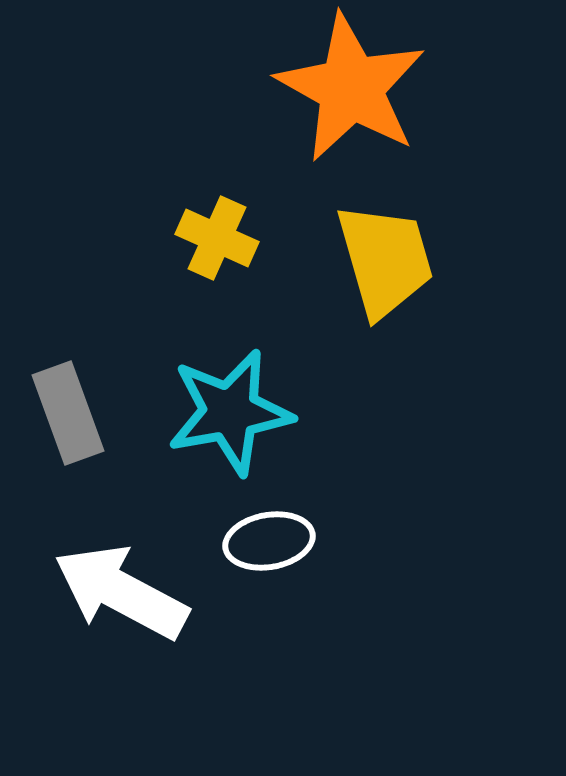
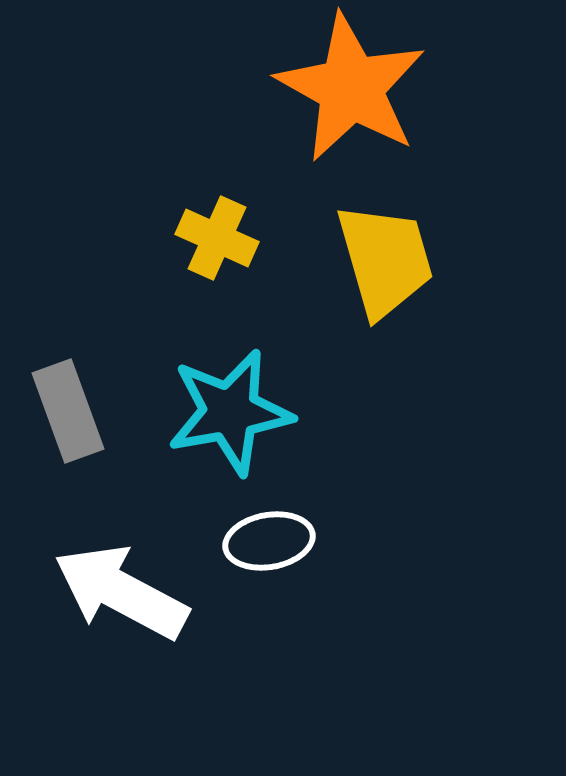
gray rectangle: moved 2 px up
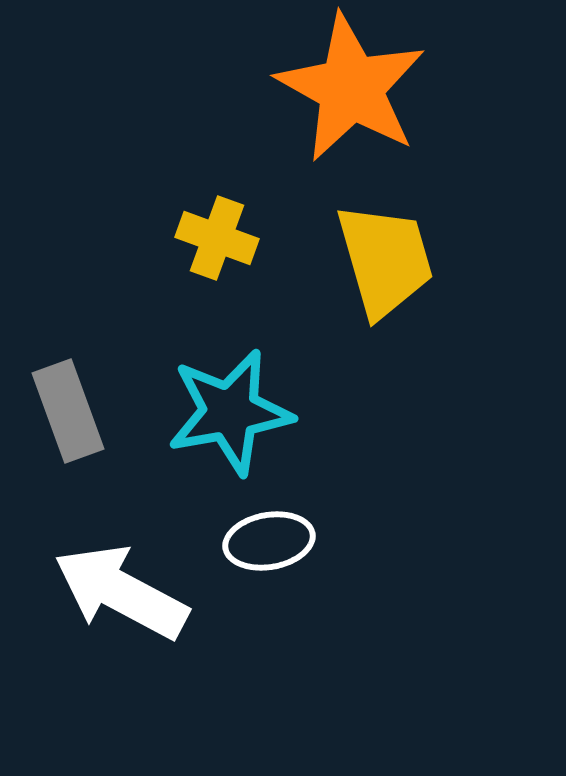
yellow cross: rotated 4 degrees counterclockwise
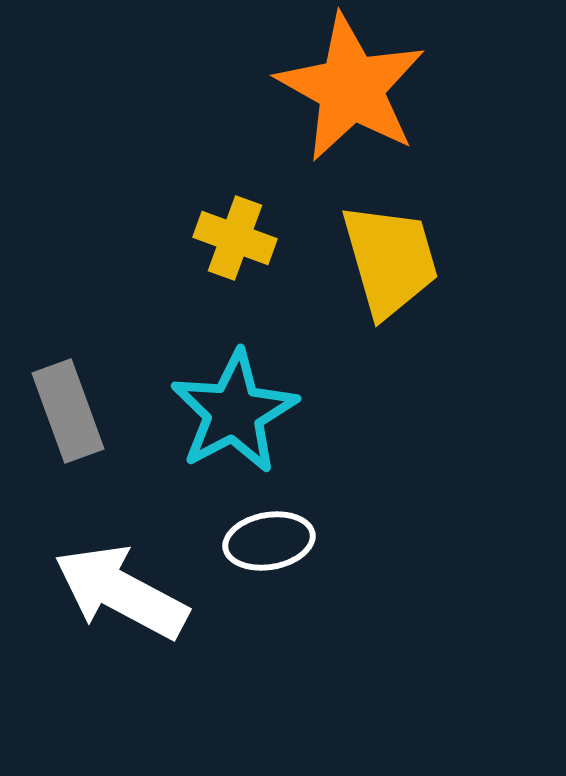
yellow cross: moved 18 px right
yellow trapezoid: moved 5 px right
cyan star: moved 4 px right; rotated 18 degrees counterclockwise
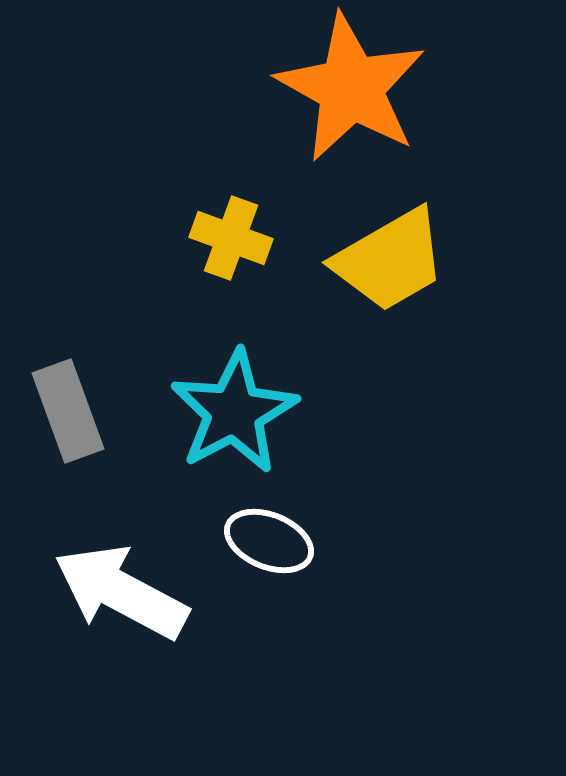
yellow cross: moved 4 px left
yellow trapezoid: rotated 76 degrees clockwise
white ellipse: rotated 32 degrees clockwise
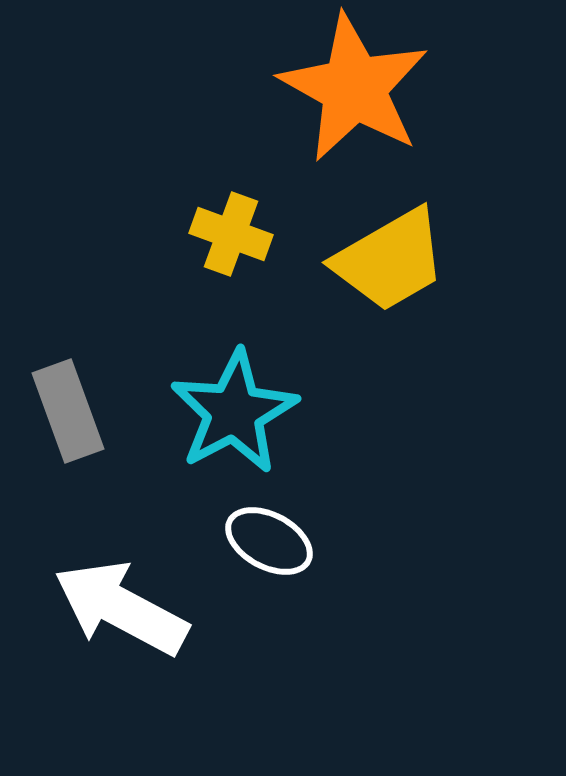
orange star: moved 3 px right
yellow cross: moved 4 px up
white ellipse: rotated 6 degrees clockwise
white arrow: moved 16 px down
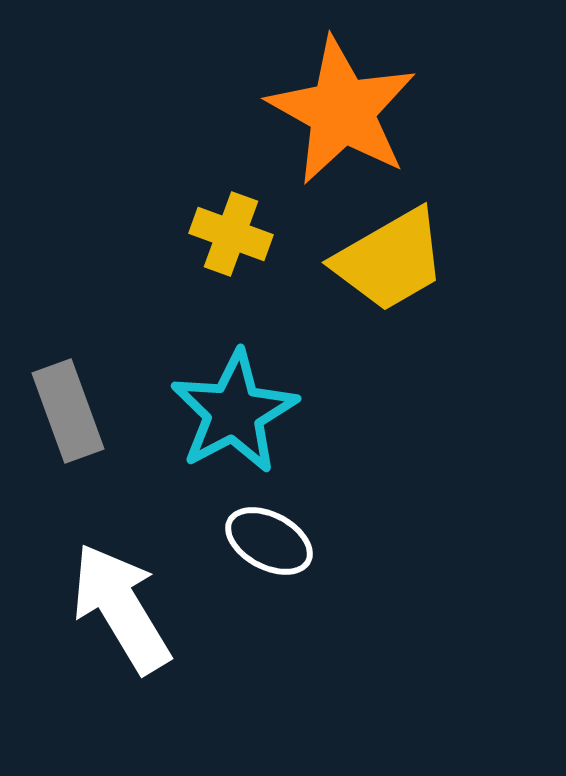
orange star: moved 12 px left, 23 px down
white arrow: rotated 31 degrees clockwise
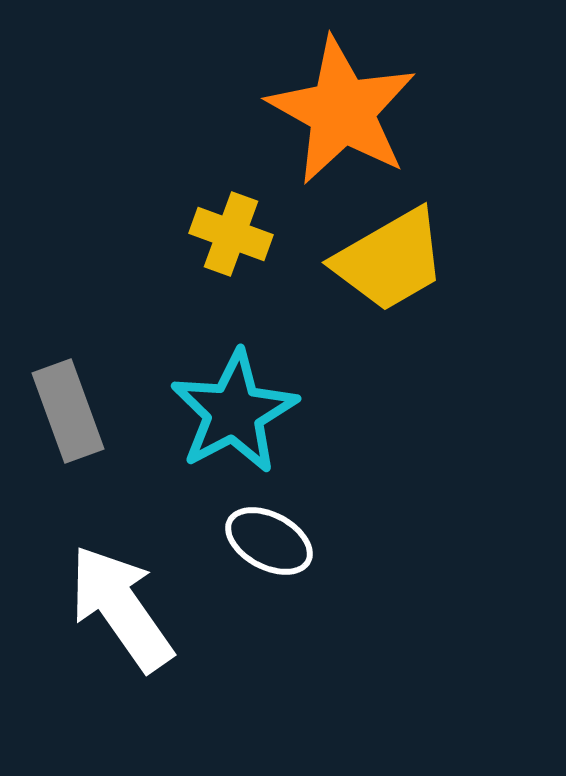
white arrow: rotated 4 degrees counterclockwise
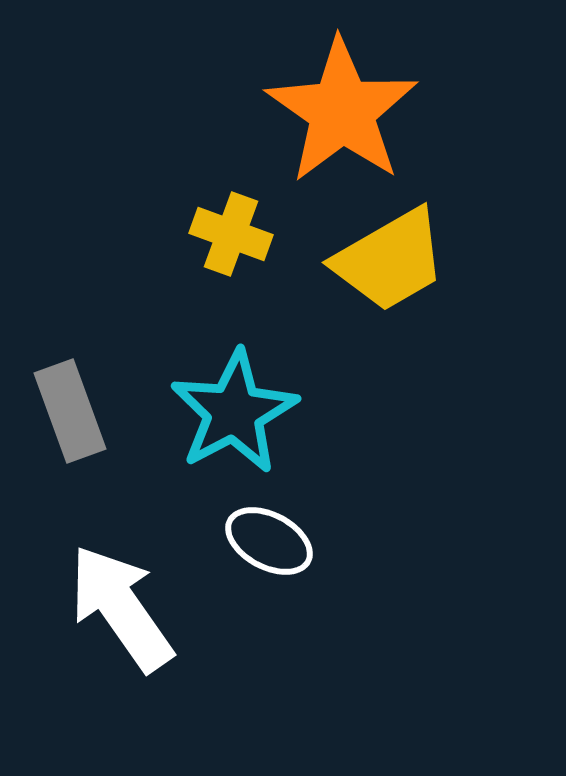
orange star: rotated 6 degrees clockwise
gray rectangle: moved 2 px right
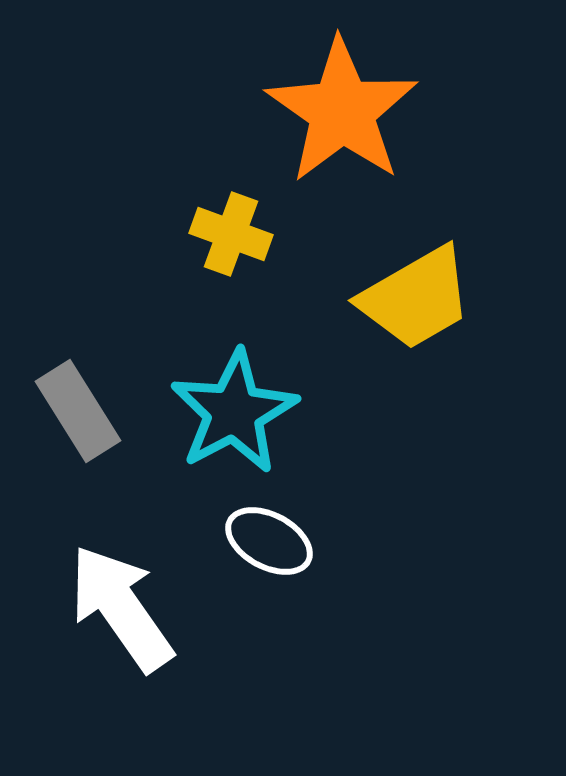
yellow trapezoid: moved 26 px right, 38 px down
gray rectangle: moved 8 px right; rotated 12 degrees counterclockwise
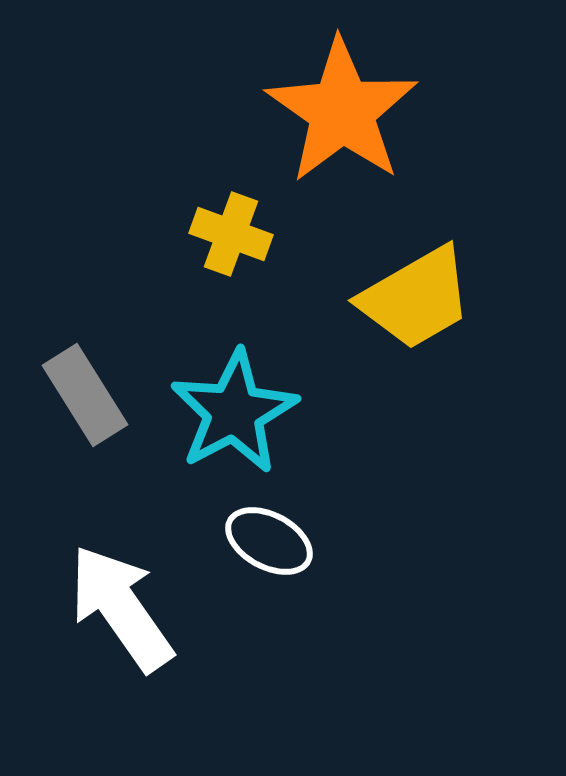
gray rectangle: moved 7 px right, 16 px up
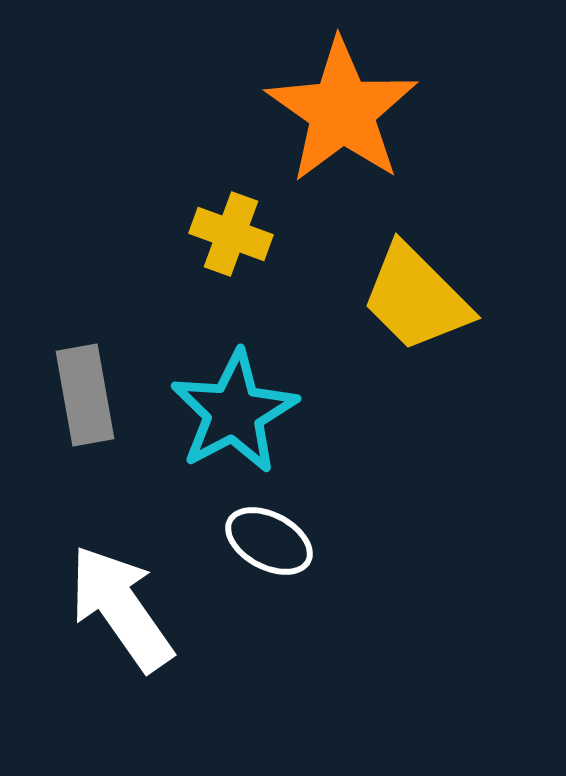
yellow trapezoid: rotated 75 degrees clockwise
gray rectangle: rotated 22 degrees clockwise
